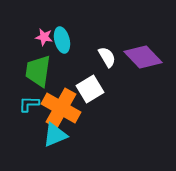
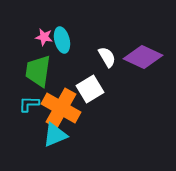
purple diamond: rotated 21 degrees counterclockwise
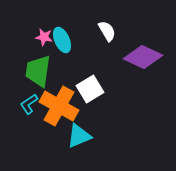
cyan ellipse: rotated 10 degrees counterclockwise
white semicircle: moved 26 px up
cyan L-shape: rotated 35 degrees counterclockwise
orange cross: moved 2 px left, 2 px up
cyan triangle: moved 24 px right, 1 px down
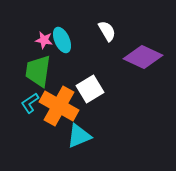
pink star: moved 3 px down
cyan L-shape: moved 1 px right, 1 px up
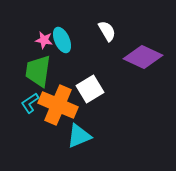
orange cross: moved 1 px left, 1 px up; rotated 6 degrees counterclockwise
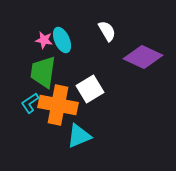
green trapezoid: moved 5 px right, 1 px down
orange cross: rotated 12 degrees counterclockwise
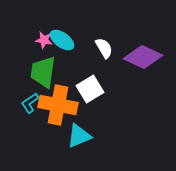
white semicircle: moved 3 px left, 17 px down
cyan ellipse: rotated 30 degrees counterclockwise
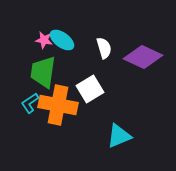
white semicircle: rotated 15 degrees clockwise
cyan triangle: moved 40 px right
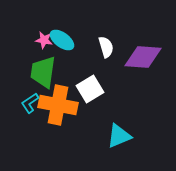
white semicircle: moved 2 px right, 1 px up
purple diamond: rotated 21 degrees counterclockwise
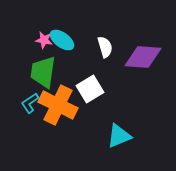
white semicircle: moved 1 px left
orange cross: rotated 15 degrees clockwise
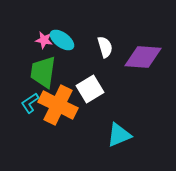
cyan triangle: moved 1 px up
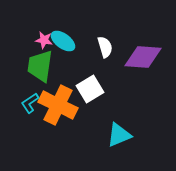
cyan ellipse: moved 1 px right, 1 px down
green trapezoid: moved 3 px left, 6 px up
